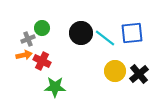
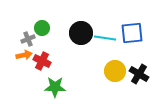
cyan line: rotated 30 degrees counterclockwise
black cross: rotated 18 degrees counterclockwise
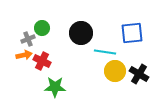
cyan line: moved 14 px down
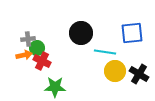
green circle: moved 5 px left, 20 px down
gray cross: rotated 16 degrees clockwise
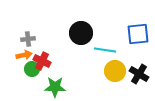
blue square: moved 6 px right, 1 px down
green circle: moved 5 px left, 21 px down
cyan line: moved 2 px up
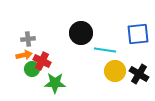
green star: moved 4 px up
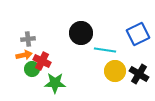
blue square: rotated 20 degrees counterclockwise
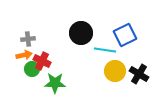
blue square: moved 13 px left, 1 px down
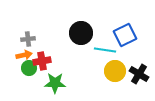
red cross: rotated 36 degrees counterclockwise
green circle: moved 3 px left, 1 px up
